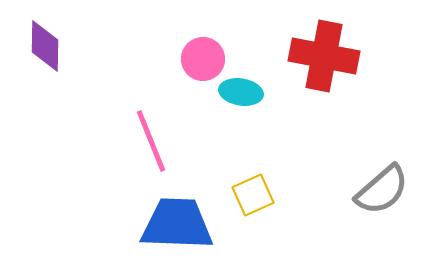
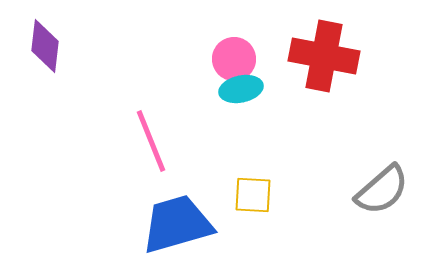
purple diamond: rotated 6 degrees clockwise
pink circle: moved 31 px right
cyan ellipse: moved 3 px up; rotated 21 degrees counterclockwise
yellow square: rotated 27 degrees clockwise
blue trapezoid: rotated 18 degrees counterclockwise
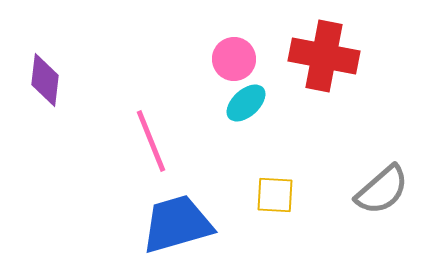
purple diamond: moved 34 px down
cyan ellipse: moved 5 px right, 14 px down; rotated 30 degrees counterclockwise
yellow square: moved 22 px right
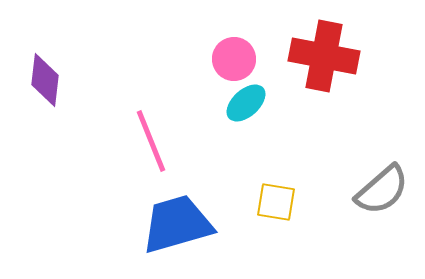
yellow square: moved 1 px right, 7 px down; rotated 6 degrees clockwise
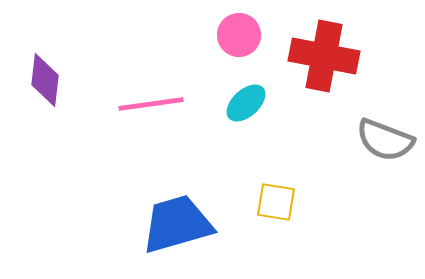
pink circle: moved 5 px right, 24 px up
pink line: moved 37 px up; rotated 76 degrees counterclockwise
gray semicircle: moved 3 px right, 50 px up; rotated 62 degrees clockwise
